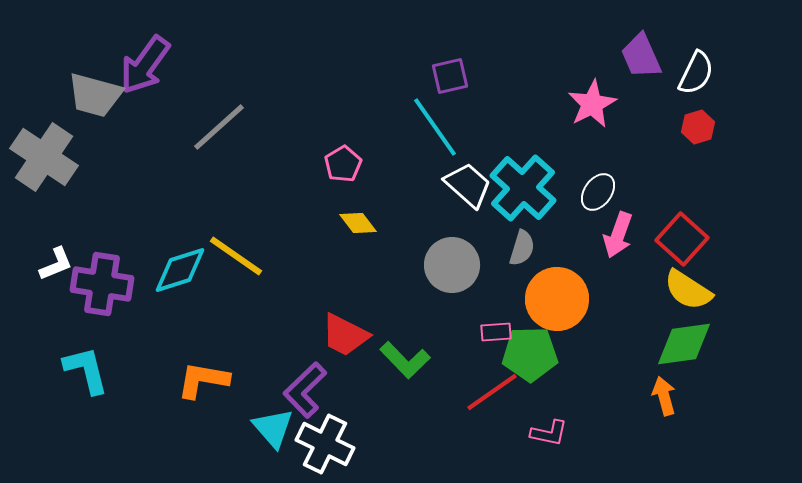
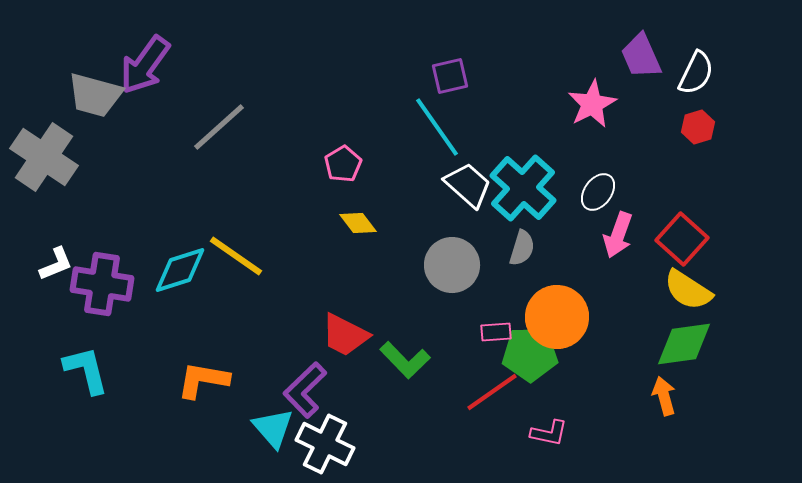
cyan line: moved 2 px right
orange circle: moved 18 px down
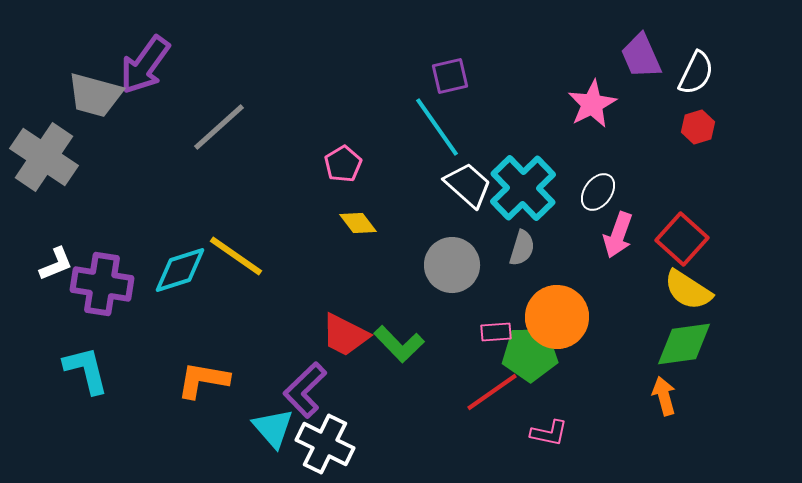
cyan cross: rotated 4 degrees clockwise
green L-shape: moved 6 px left, 16 px up
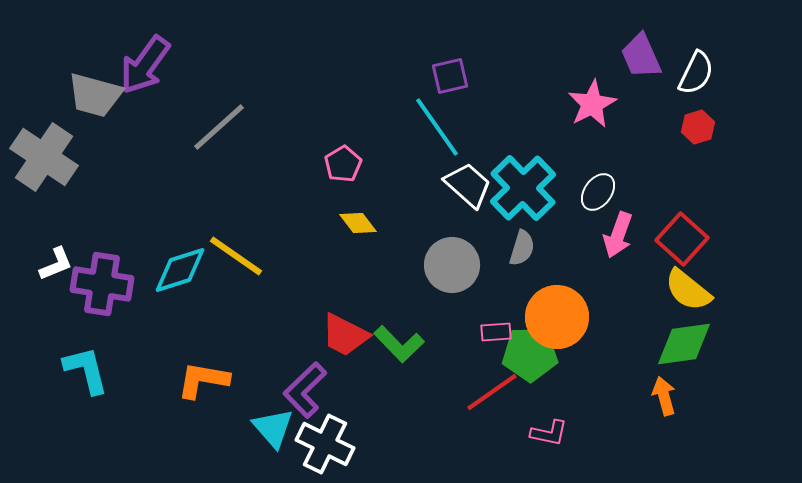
yellow semicircle: rotated 6 degrees clockwise
